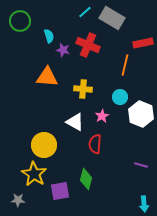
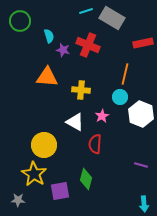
cyan line: moved 1 px right, 1 px up; rotated 24 degrees clockwise
orange line: moved 9 px down
yellow cross: moved 2 px left, 1 px down
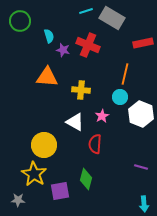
purple line: moved 2 px down
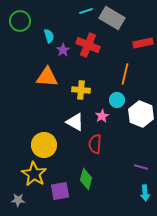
purple star: rotated 24 degrees clockwise
cyan circle: moved 3 px left, 3 px down
cyan arrow: moved 1 px right, 11 px up
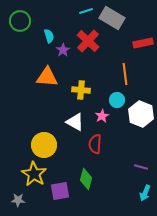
red cross: moved 4 px up; rotated 20 degrees clockwise
orange line: rotated 20 degrees counterclockwise
cyan arrow: rotated 28 degrees clockwise
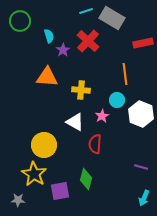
cyan arrow: moved 1 px left, 5 px down
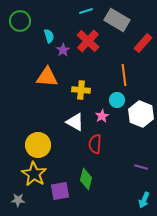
gray rectangle: moved 5 px right, 2 px down
red rectangle: rotated 36 degrees counterclockwise
orange line: moved 1 px left, 1 px down
yellow circle: moved 6 px left
cyan arrow: moved 2 px down
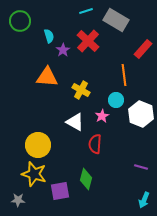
gray rectangle: moved 1 px left
red rectangle: moved 6 px down
yellow cross: rotated 24 degrees clockwise
cyan circle: moved 1 px left
yellow star: rotated 15 degrees counterclockwise
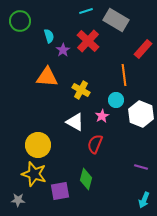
red semicircle: rotated 18 degrees clockwise
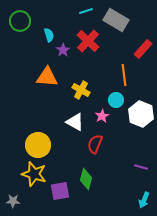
cyan semicircle: moved 1 px up
gray star: moved 5 px left, 1 px down
